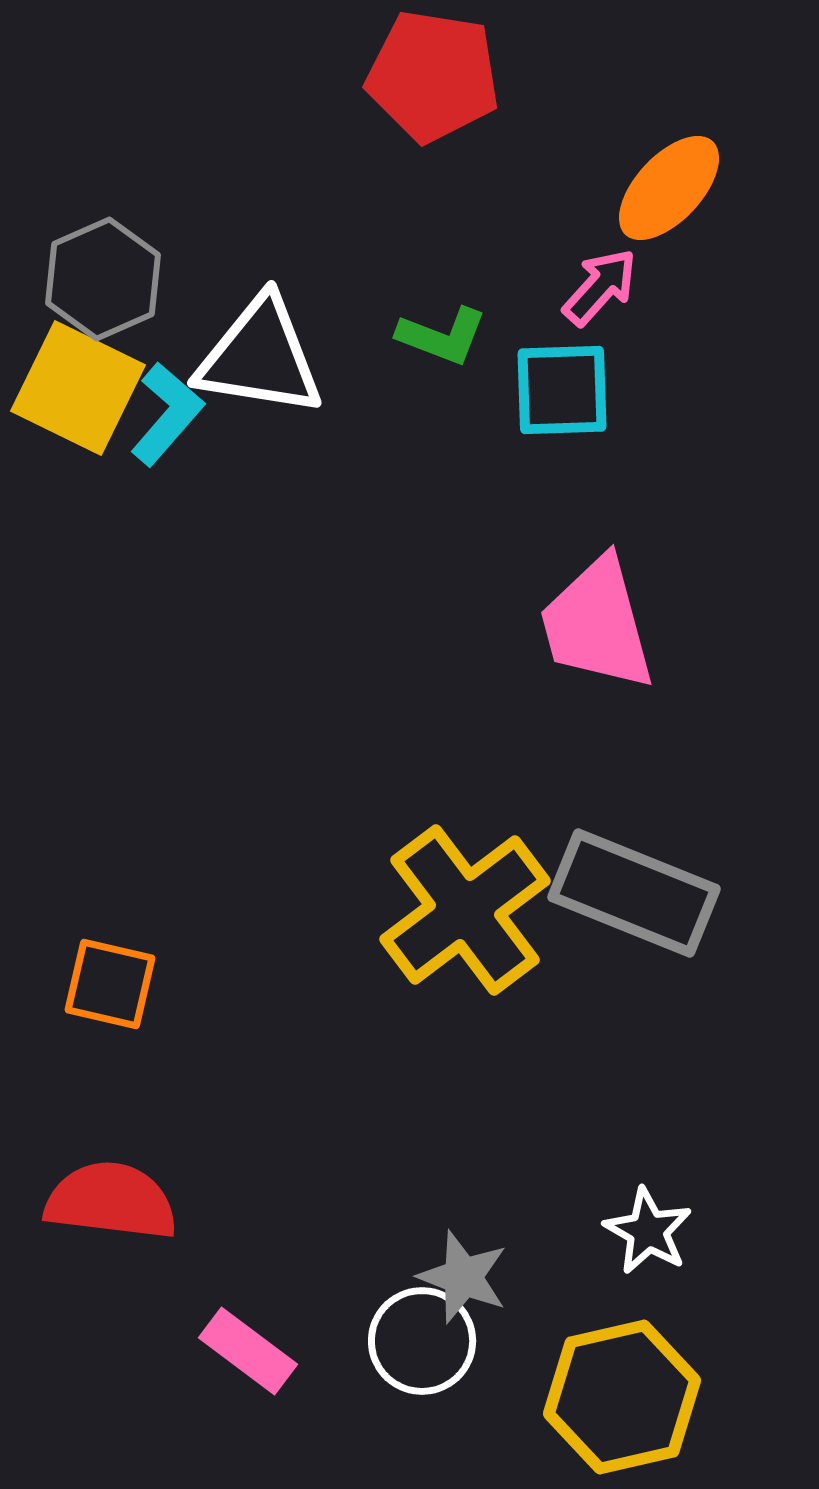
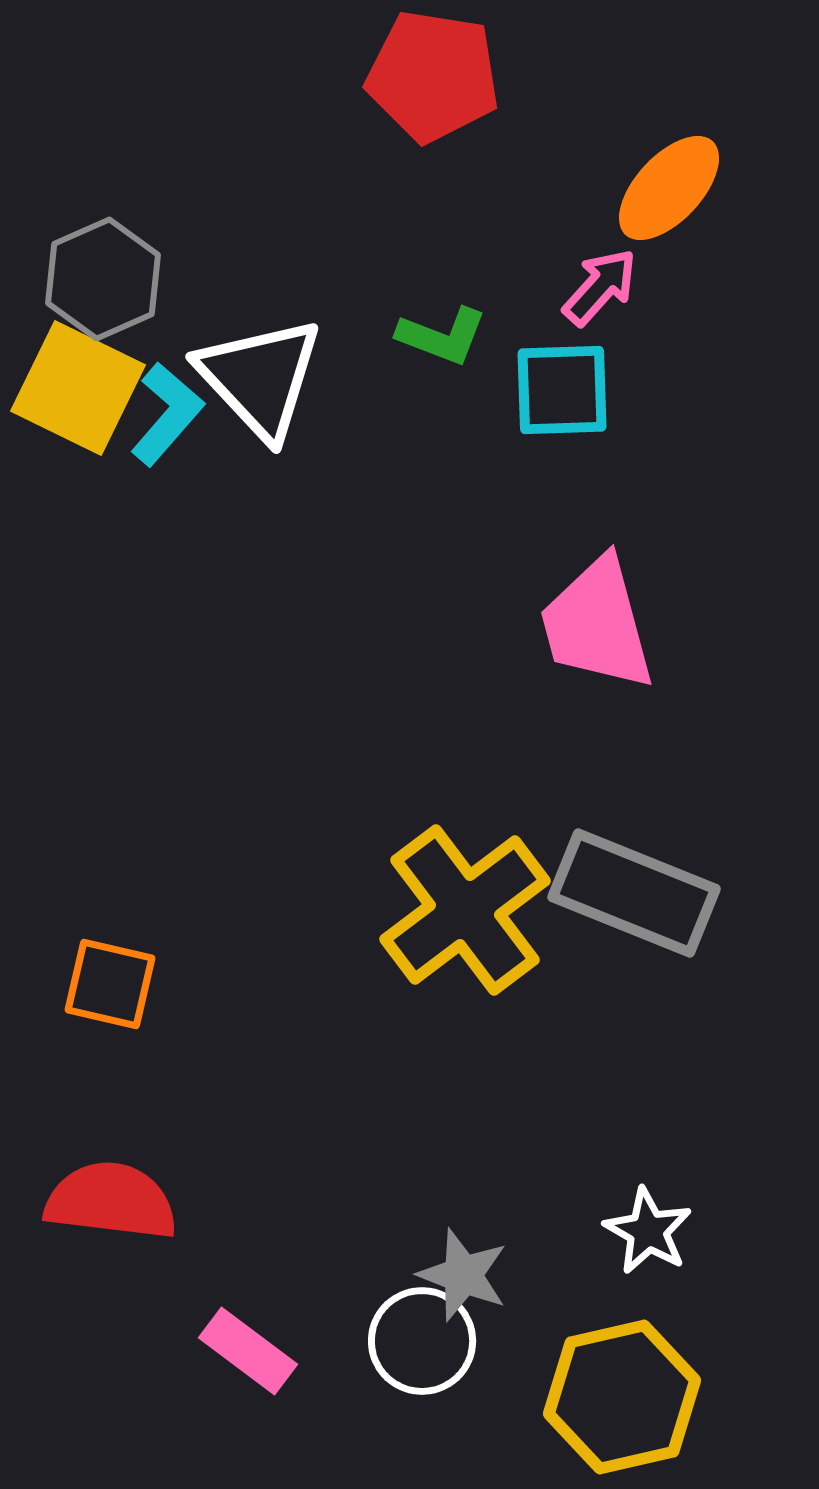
white triangle: moved 21 px down; rotated 38 degrees clockwise
gray star: moved 2 px up
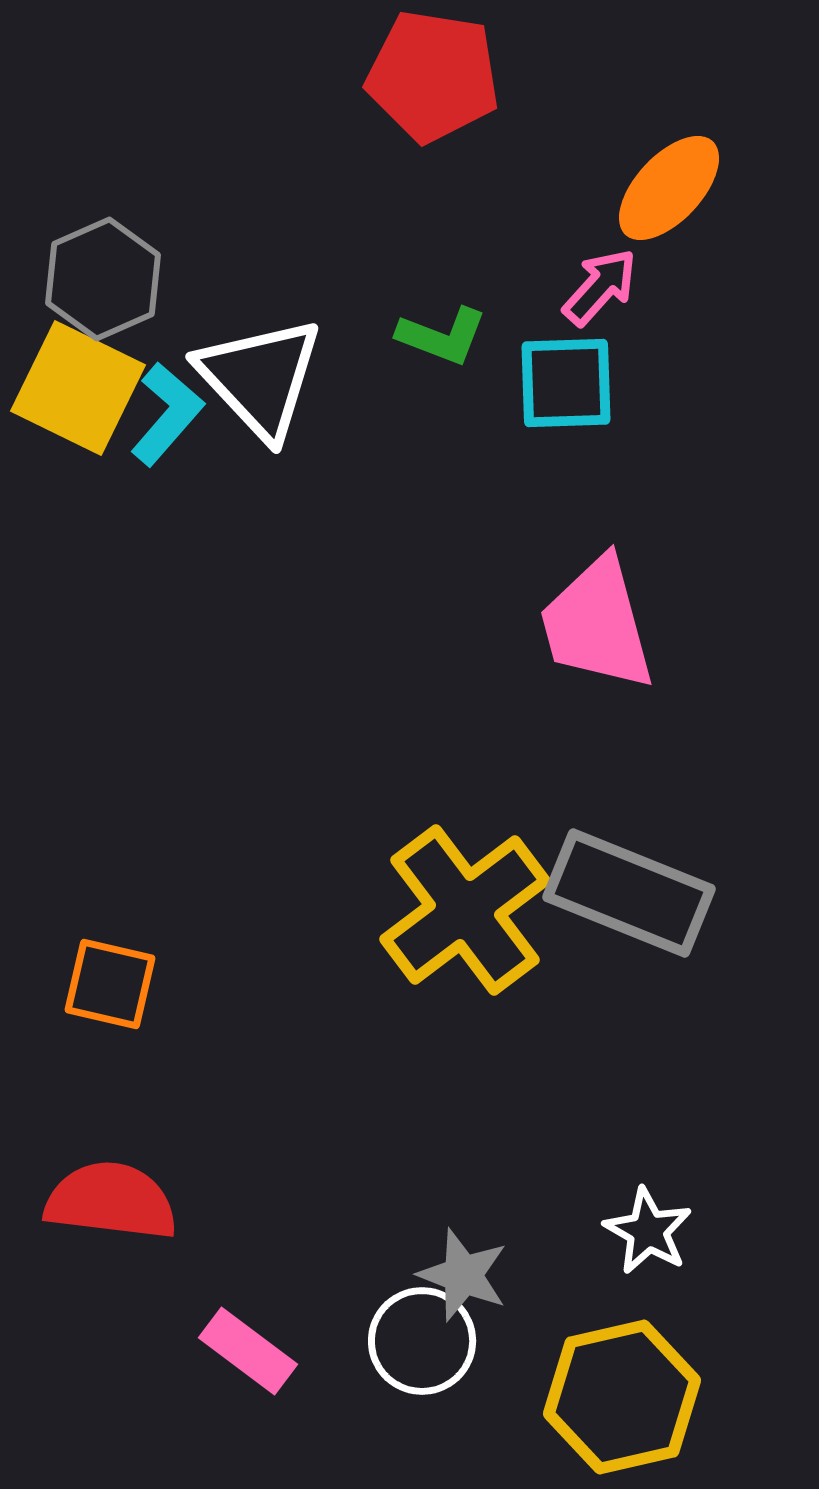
cyan square: moved 4 px right, 7 px up
gray rectangle: moved 5 px left
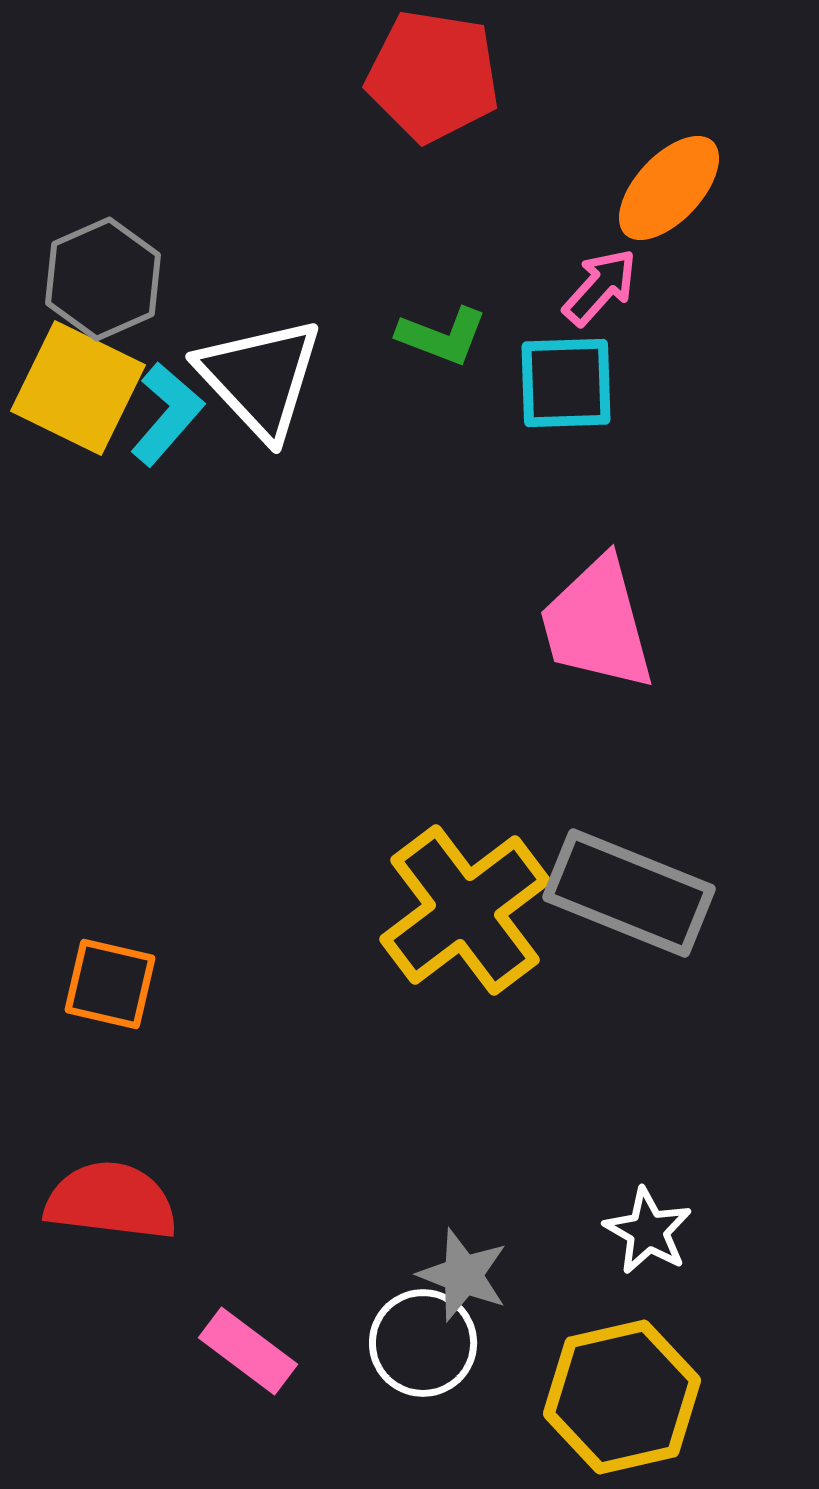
white circle: moved 1 px right, 2 px down
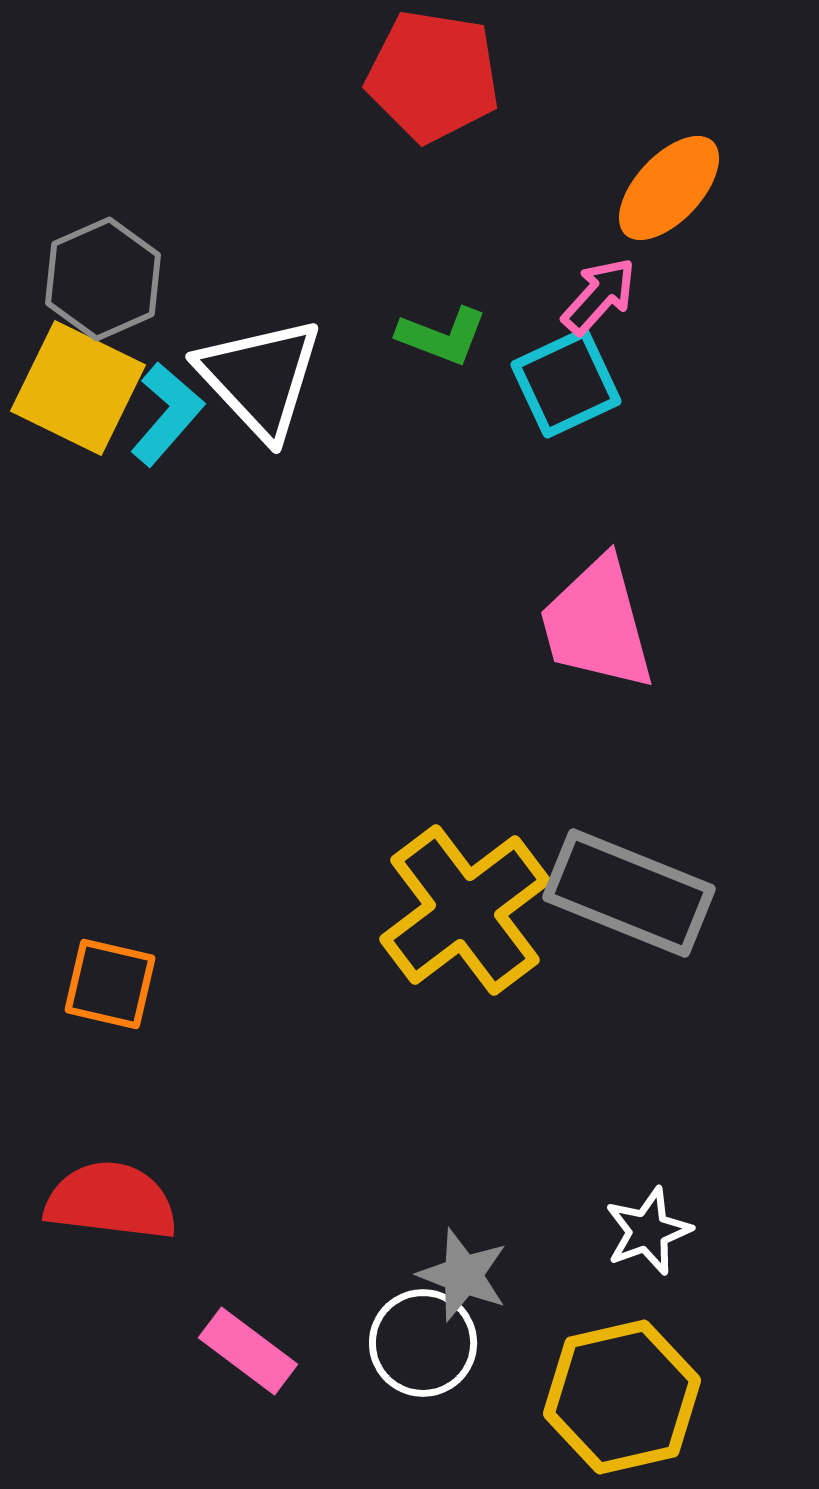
pink arrow: moved 1 px left, 9 px down
cyan square: rotated 23 degrees counterclockwise
white star: rotated 22 degrees clockwise
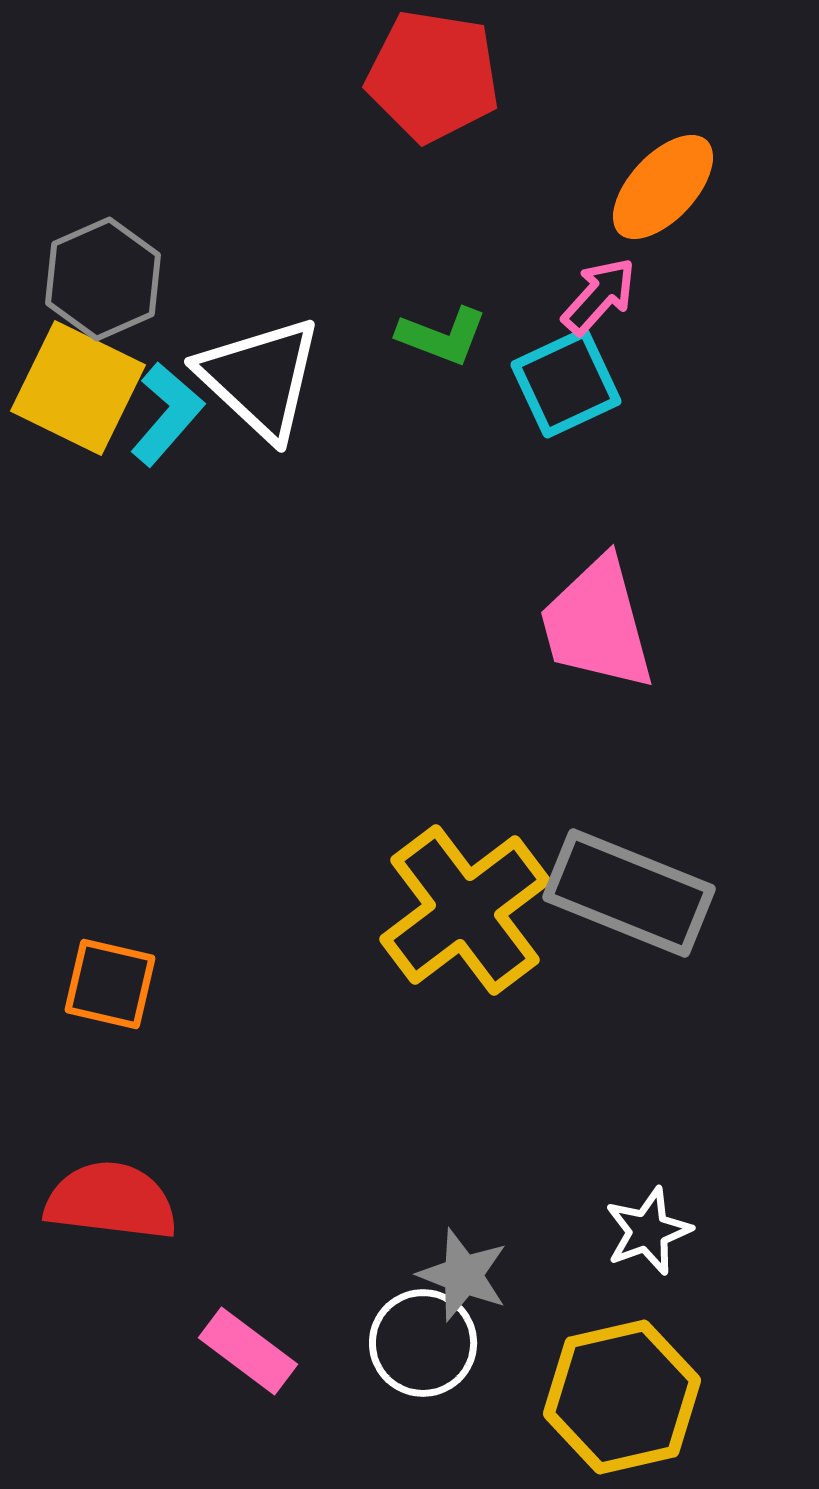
orange ellipse: moved 6 px left, 1 px up
white triangle: rotated 4 degrees counterclockwise
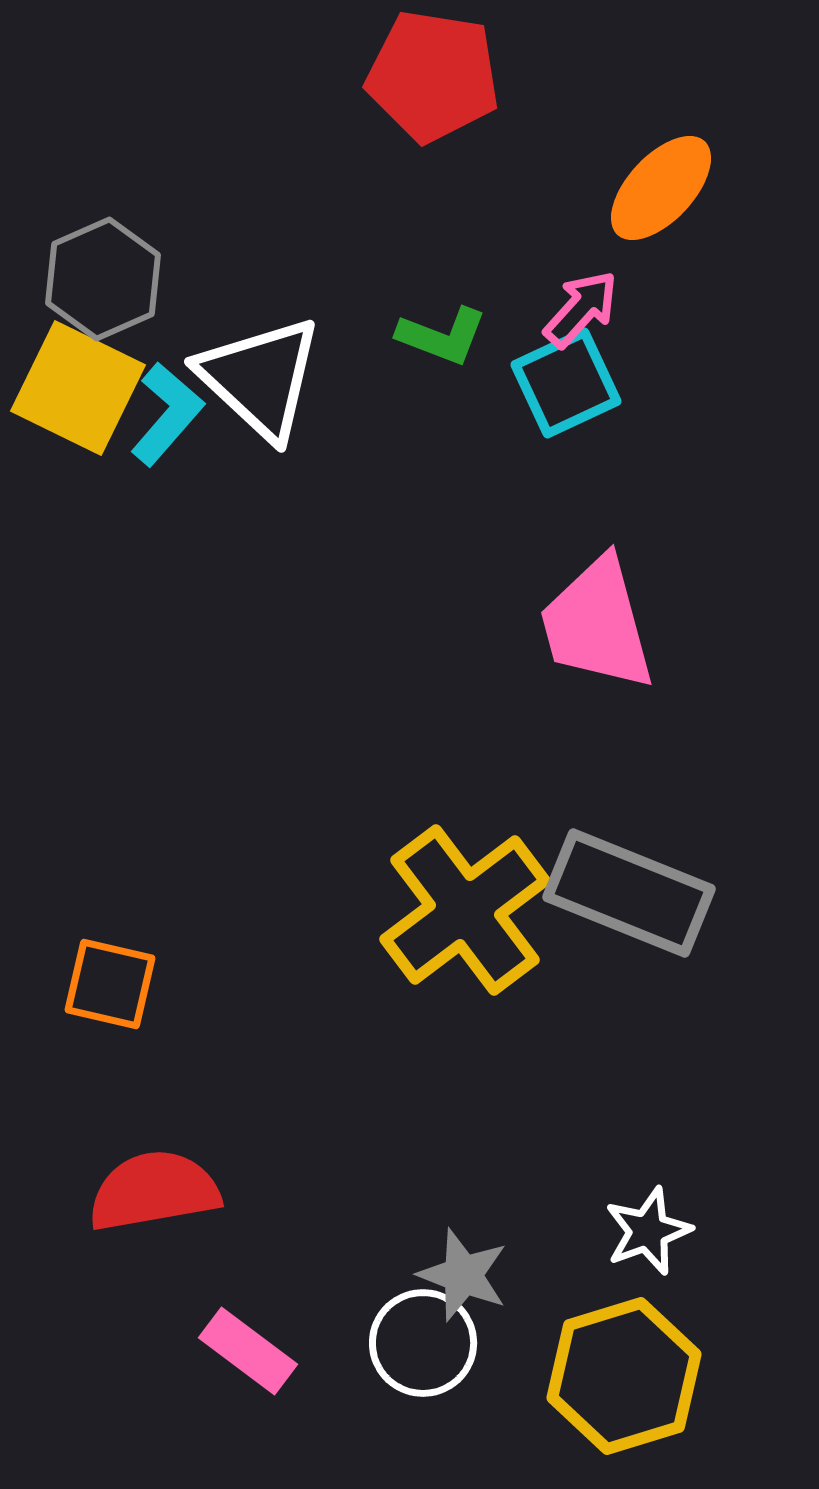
orange ellipse: moved 2 px left, 1 px down
pink arrow: moved 18 px left, 13 px down
red semicircle: moved 43 px right, 10 px up; rotated 17 degrees counterclockwise
yellow hexagon: moved 2 px right, 21 px up; rotated 4 degrees counterclockwise
